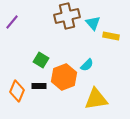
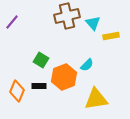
yellow rectangle: rotated 21 degrees counterclockwise
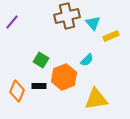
yellow rectangle: rotated 14 degrees counterclockwise
cyan semicircle: moved 5 px up
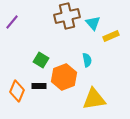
cyan semicircle: rotated 56 degrees counterclockwise
yellow triangle: moved 2 px left
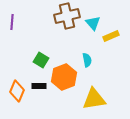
purple line: rotated 35 degrees counterclockwise
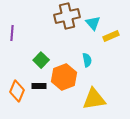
purple line: moved 11 px down
green square: rotated 14 degrees clockwise
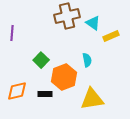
cyan triangle: rotated 14 degrees counterclockwise
black rectangle: moved 6 px right, 8 px down
orange diamond: rotated 55 degrees clockwise
yellow triangle: moved 2 px left
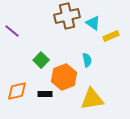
purple line: moved 2 px up; rotated 56 degrees counterclockwise
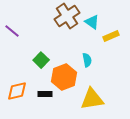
brown cross: rotated 20 degrees counterclockwise
cyan triangle: moved 1 px left, 1 px up
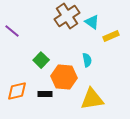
orange hexagon: rotated 25 degrees clockwise
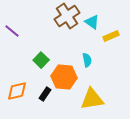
black rectangle: rotated 56 degrees counterclockwise
